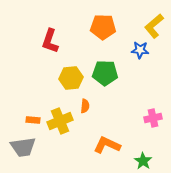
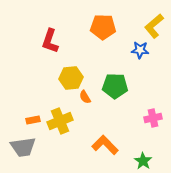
green pentagon: moved 10 px right, 13 px down
orange semicircle: moved 9 px up; rotated 144 degrees clockwise
orange rectangle: rotated 16 degrees counterclockwise
orange L-shape: moved 2 px left; rotated 20 degrees clockwise
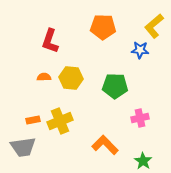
yellow hexagon: rotated 10 degrees clockwise
orange semicircle: moved 41 px left, 20 px up; rotated 120 degrees clockwise
pink cross: moved 13 px left
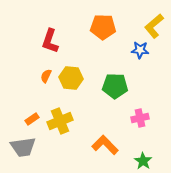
orange semicircle: moved 2 px right, 1 px up; rotated 64 degrees counterclockwise
orange rectangle: moved 1 px left, 1 px up; rotated 24 degrees counterclockwise
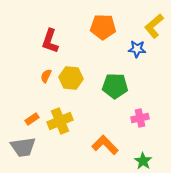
blue star: moved 3 px left, 1 px up
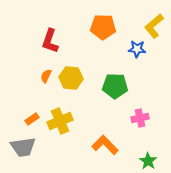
green star: moved 5 px right
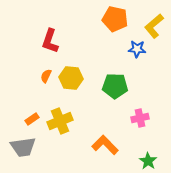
orange pentagon: moved 12 px right, 8 px up; rotated 10 degrees clockwise
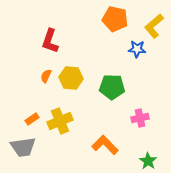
green pentagon: moved 3 px left, 1 px down
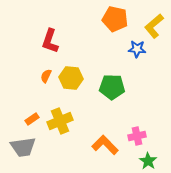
pink cross: moved 3 px left, 18 px down
